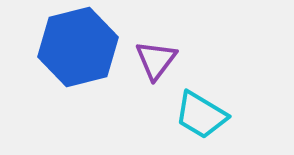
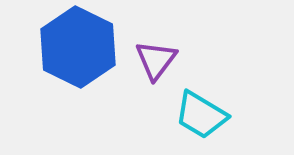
blue hexagon: rotated 20 degrees counterclockwise
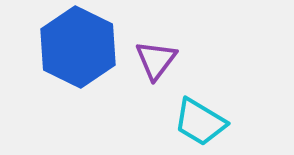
cyan trapezoid: moved 1 px left, 7 px down
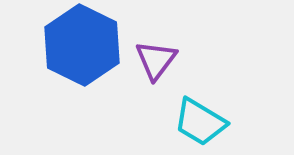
blue hexagon: moved 4 px right, 2 px up
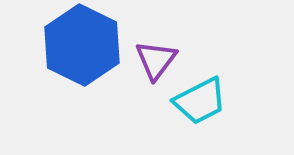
cyan trapezoid: moved 21 px up; rotated 58 degrees counterclockwise
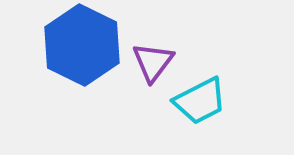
purple triangle: moved 3 px left, 2 px down
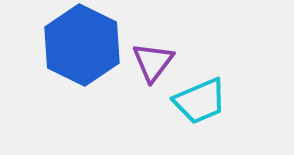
cyan trapezoid: rotated 4 degrees clockwise
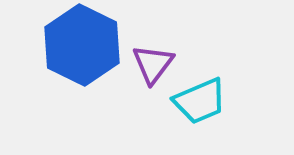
purple triangle: moved 2 px down
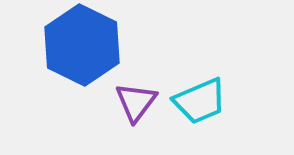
purple triangle: moved 17 px left, 38 px down
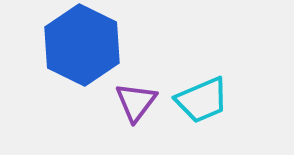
cyan trapezoid: moved 2 px right, 1 px up
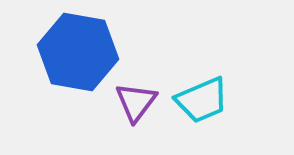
blue hexagon: moved 4 px left, 7 px down; rotated 16 degrees counterclockwise
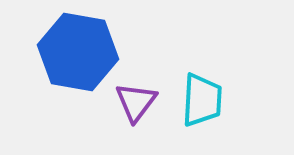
cyan trapezoid: rotated 64 degrees counterclockwise
